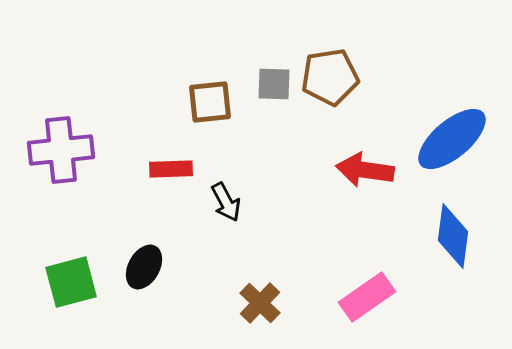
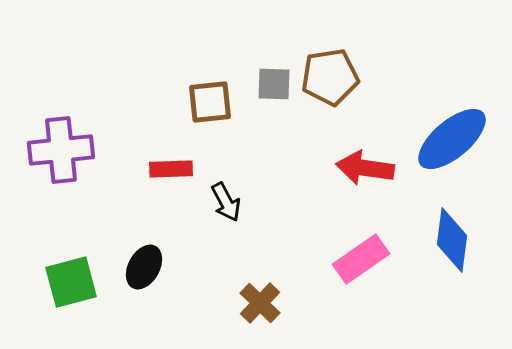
red arrow: moved 2 px up
blue diamond: moved 1 px left, 4 px down
pink rectangle: moved 6 px left, 38 px up
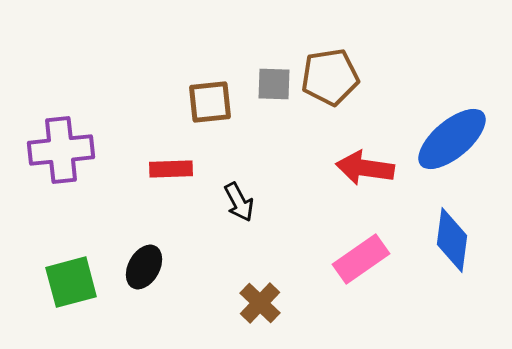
black arrow: moved 13 px right
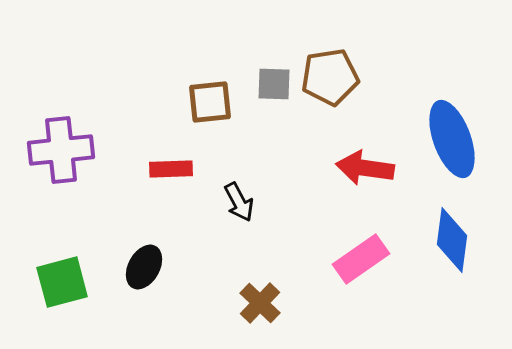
blue ellipse: rotated 70 degrees counterclockwise
green square: moved 9 px left
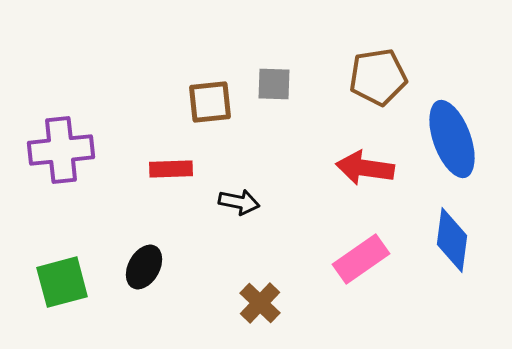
brown pentagon: moved 48 px right
black arrow: rotated 51 degrees counterclockwise
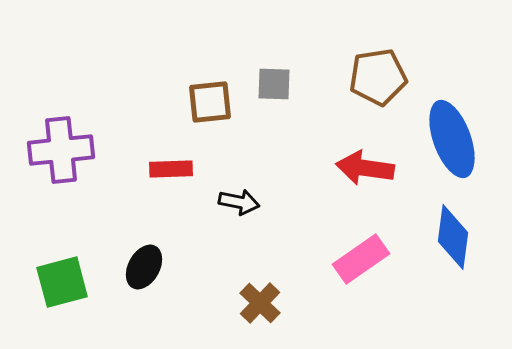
blue diamond: moved 1 px right, 3 px up
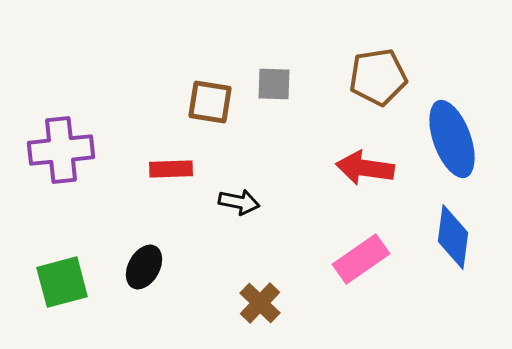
brown square: rotated 15 degrees clockwise
